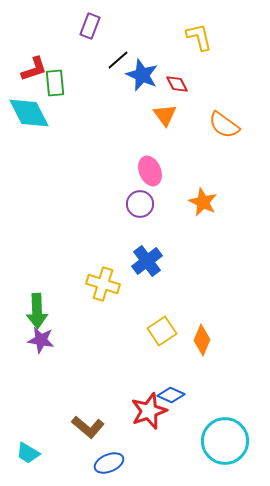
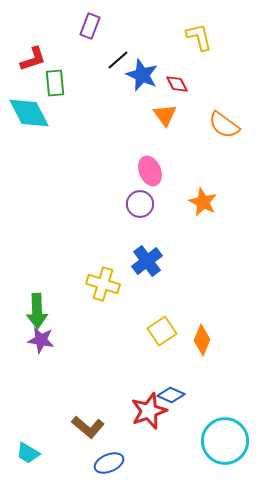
red L-shape: moved 1 px left, 10 px up
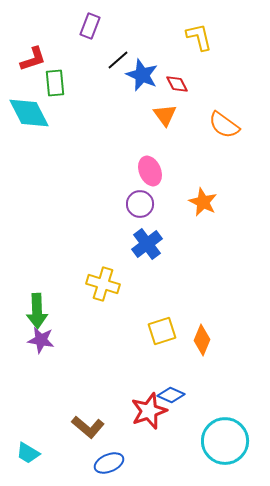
blue cross: moved 17 px up
yellow square: rotated 16 degrees clockwise
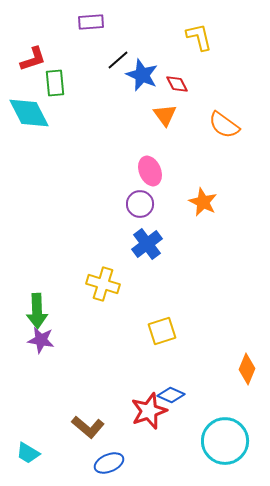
purple rectangle: moved 1 px right, 4 px up; rotated 65 degrees clockwise
orange diamond: moved 45 px right, 29 px down
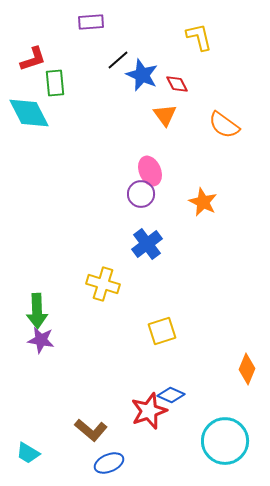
purple circle: moved 1 px right, 10 px up
brown L-shape: moved 3 px right, 3 px down
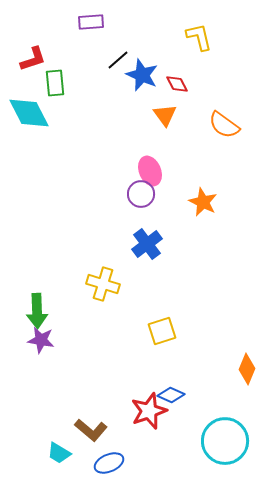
cyan trapezoid: moved 31 px right
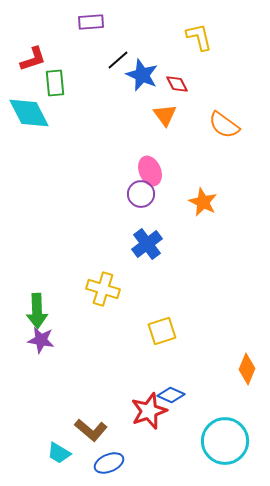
yellow cross: moved 5 px down
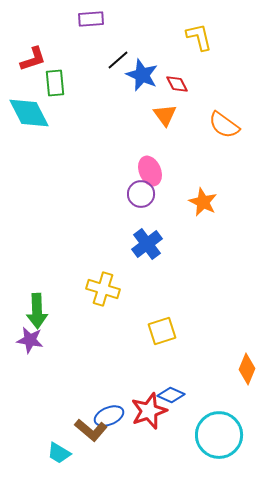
purple rectangle: moved 3 px up
purple star: moved 11 px left
cyan circle: moved 6 px left, 6 px up
blue ellipse: moved 47 px up
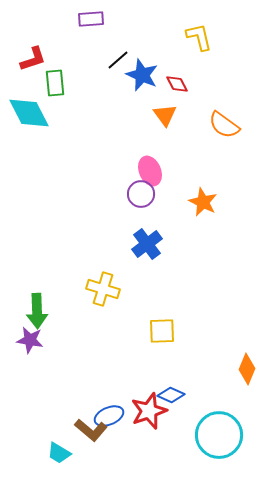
yellow square: rotated 16 degrees clockwise
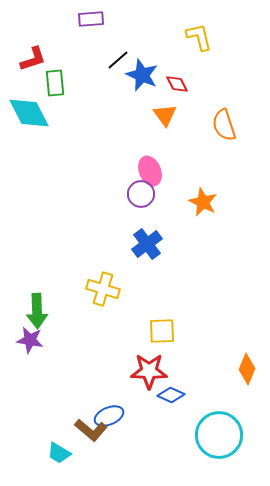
orange semicircle: rotated 36 degrees clockwise
red star: moved 40 px up; rotated 21 degrees clockwise
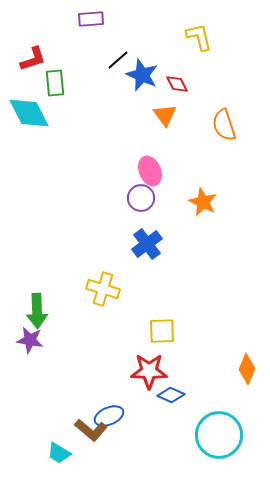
purple circle: moved 4 px down
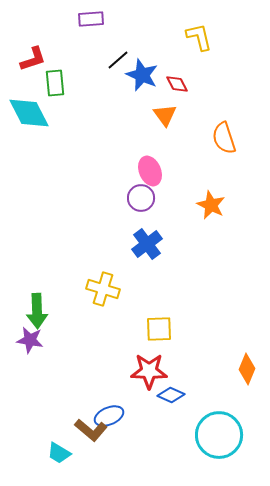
orange semicircle: moved 13 px down
orange star: moved 8 px right, 3 px down
yellow square: moved 3 px left, 2 px up
